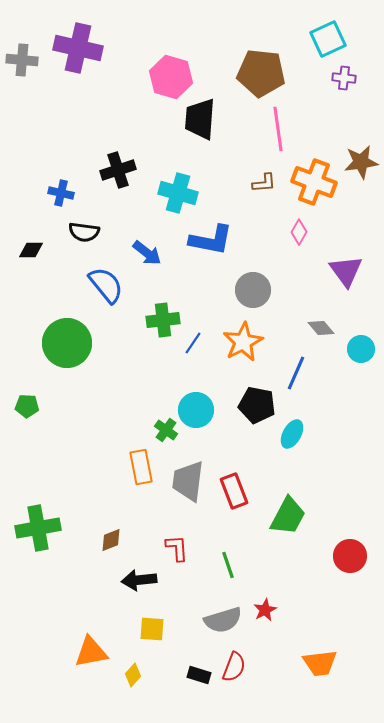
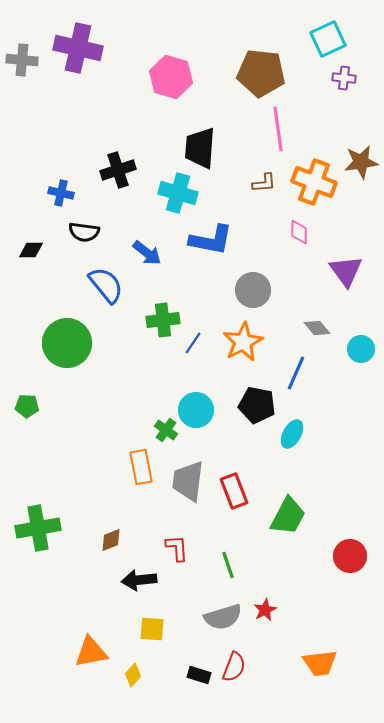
black trapezoid at (200, 119): moved 29 px down
pink diamond at (299, 232): rotated 30 degrees counterclockwise
gray diamond at (321, 328): moved 4 px left
gray semicircle at (223, 620): moved 3 px up
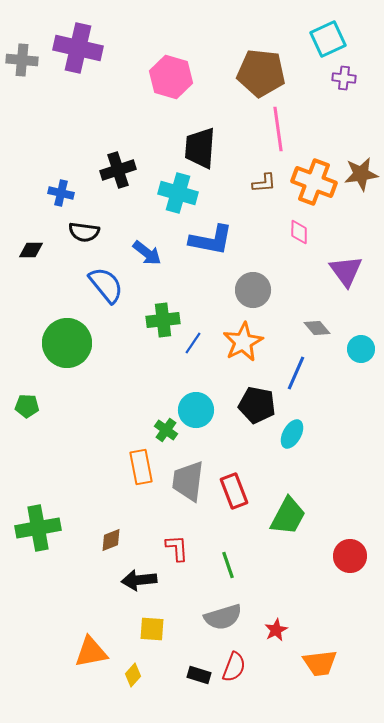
brown star at (361, 162): moved 12 px down
red star at (265, 610): moved 11 px right, 20 px down
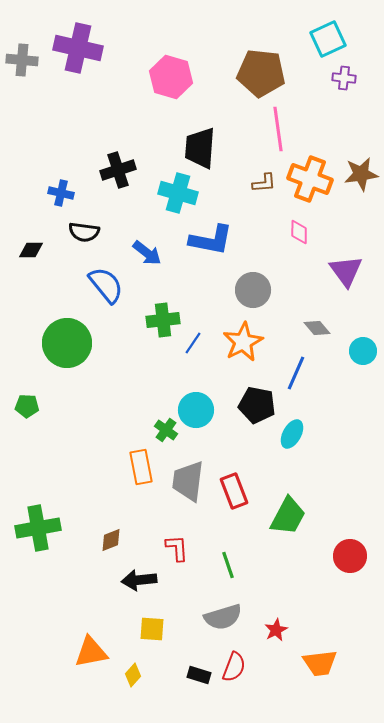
orange cross at (314, 182): moved 4 px left, 3 px up
cyan circle at (361, 349): moved 2 px right, 2 px down
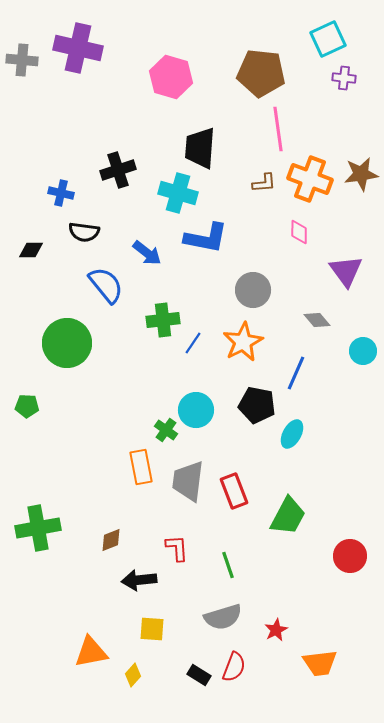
blue L-shape at (211, 240): moved 5 px left, 2 px up
gray diamond at (317, 328): moved 8 px up
black rectangle at (199, 675): rotated 15 degrees clockwise
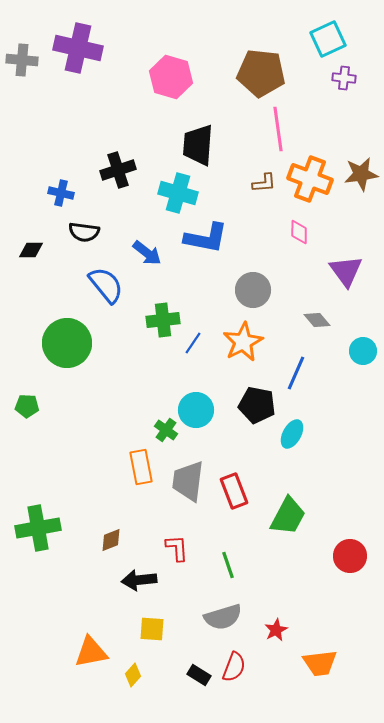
black trapezoid at (200, 148): moved 2 px left, 3 px up
